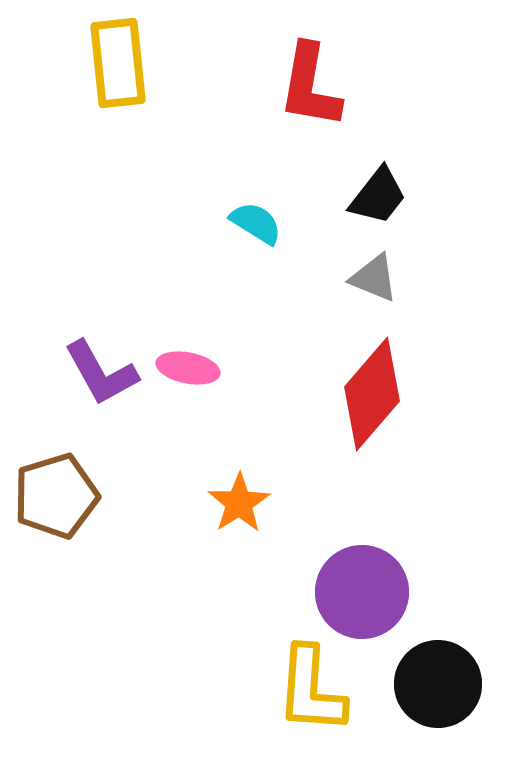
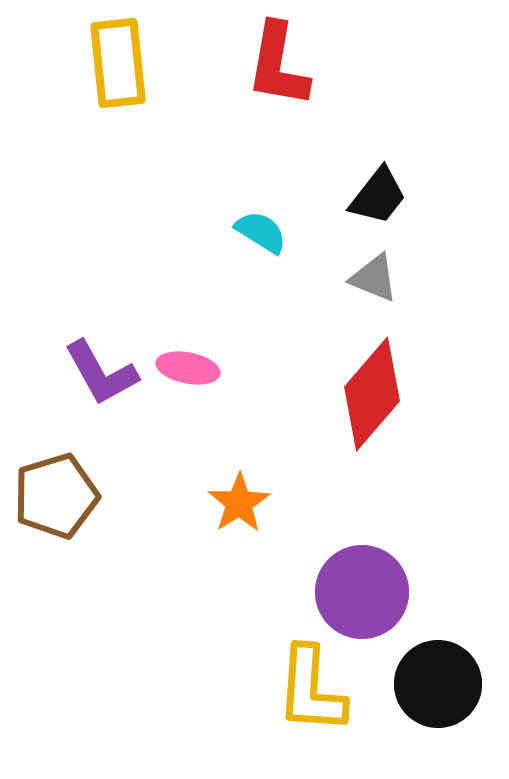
red L-shape: moved 32 px left, 21 px up
cyan semicircle: moved 5 px right, 9 px down
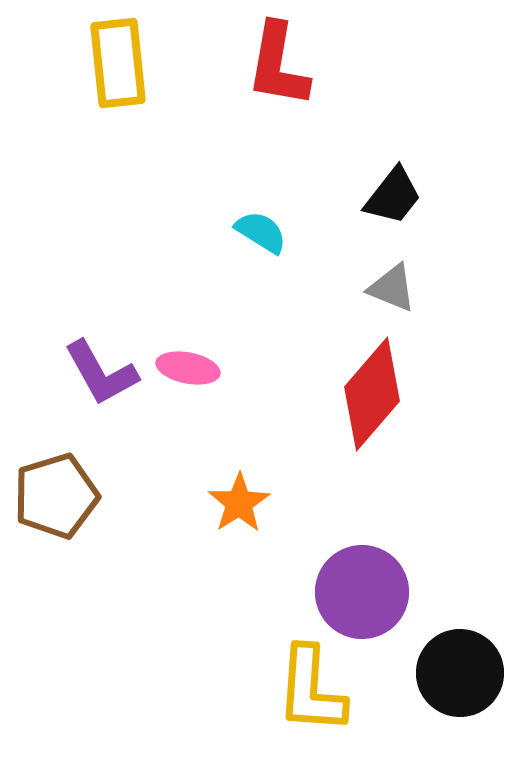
black trapezoid: moved 15 px right
gray triangle: moved 18 px right, 10 px down
black circle: moved 22 px right, 11 px up
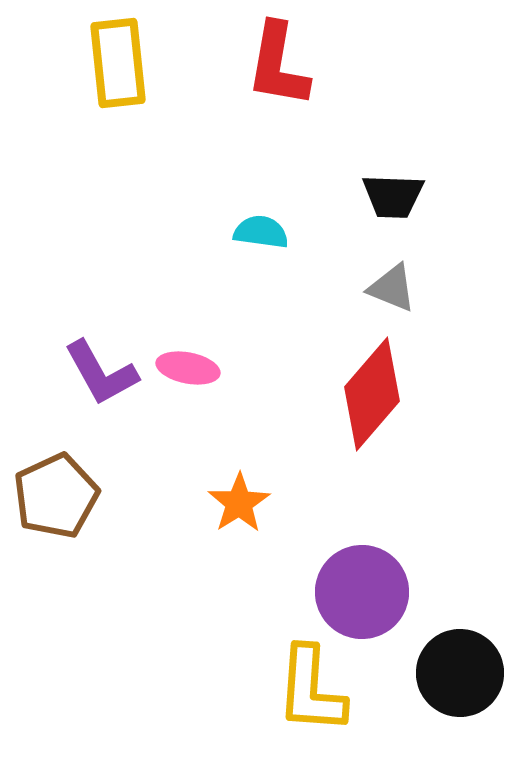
black trapezoid: rotated 54 degrees clockwise
cyan semicircle: rotated 24 degrees counterclockwise
brown pentagon: rotated 8 degrees counterclockwise
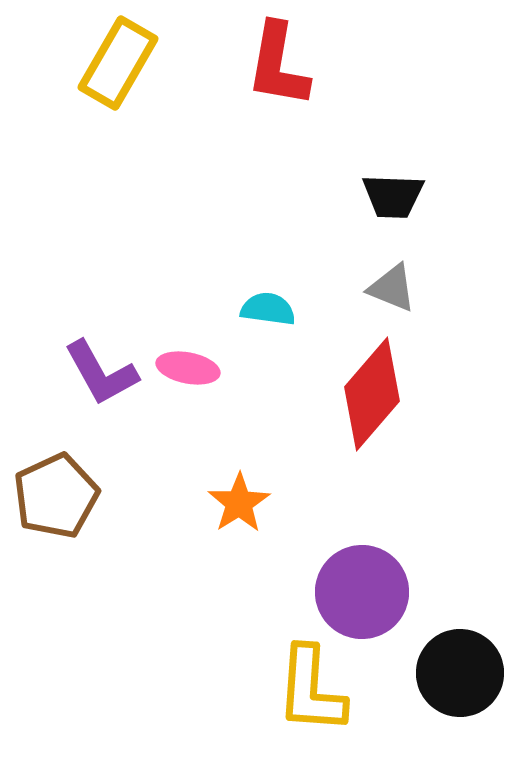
yellow rectangle: rotated 36 degrees clockwise
cyan semicircle: moved 7 px right, 77 px down
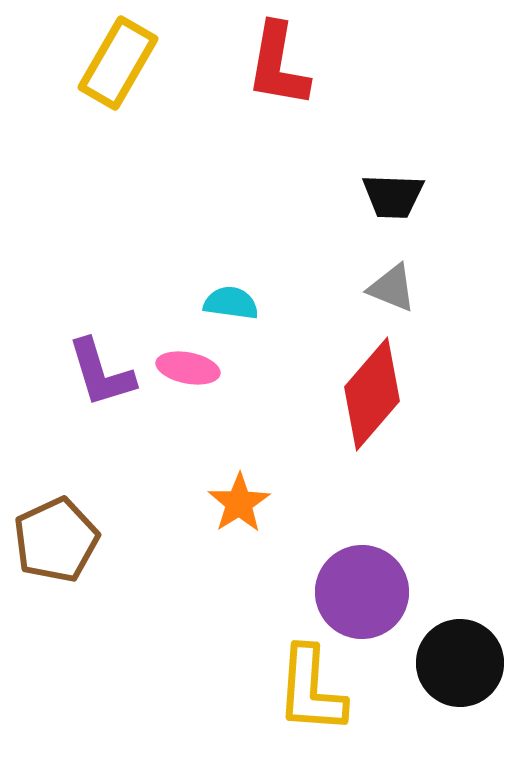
cyan semicircle: moved 37 px left, 6 px up
purple L-shape: rotated 12 degrees clockwise
brown pentagon: moved 44 px down
black circle: moved 10 px up
